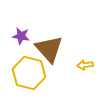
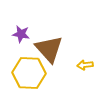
purple star: moved 2 px up
yellow hexagon: rotated 12 degrees counterclockwise
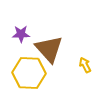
purple star: rotated 12 degrees counterclockwise
yellow arrow: rotated 70 degrees clockwise
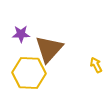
brown triangle: rotated 24 degrees clockwise
yellow arrow: moved 11 px right
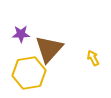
yellow arrow: moved 3 px left, 7 px up
yellow hexagon: rotated 12 degrees counterclockwise
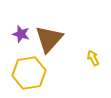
purple star: rotated 18 degrees clockwise
brown triangle: moved 10 px up
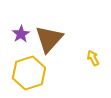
purple star: rotated 24 degrees clockwise
yellow hexagon: rotated 8 degrees counterclockwise
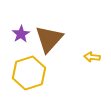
yellow arrow: moved 1 px left, 1 px up; rotated 56 degrees counterclockwise
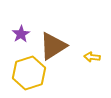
brown triangle: moved 4 px right, 7 px down; rotated 16 degrees clockwise
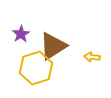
yellow hexagon: moved 7 px right, 5 px up
